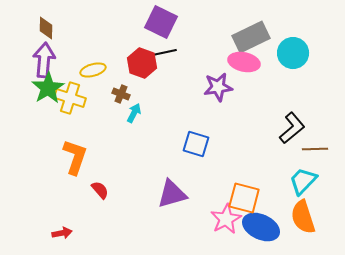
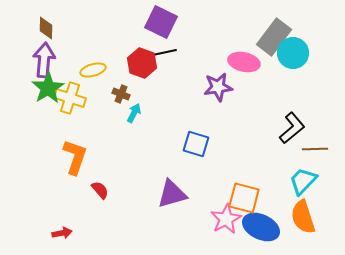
gray rectangle: moved 23 px right; rotated 27 degrees counterclockwise
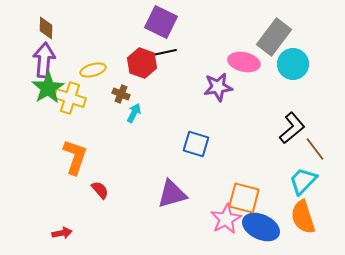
cyan circle: moved 11 px down
brown line: rotated 55 degrees clockwise
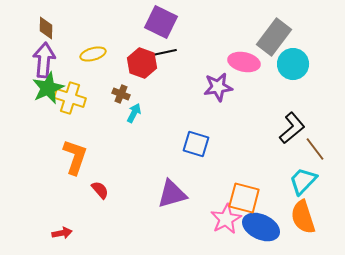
yellow ellipse: moved 16 px up
green star: rotated 8 degrees clockwise
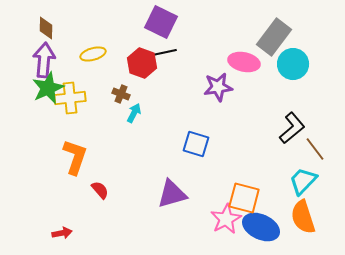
yellow cross: rotated 24 degrees counterclockwise
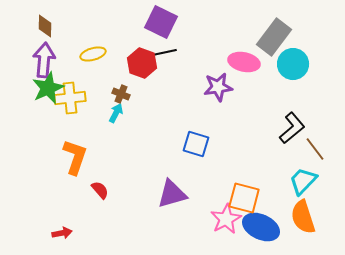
brown diamond: moved 1 px left, 2 px up
cyan arrow: moved 18 px left
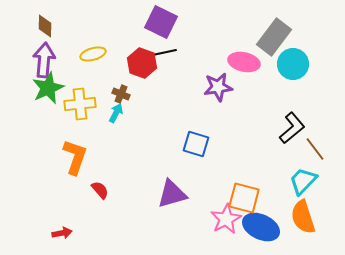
yellow cross: moved 10 px right, 6 px down
